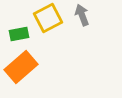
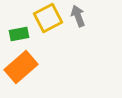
gray arrow: moved 4 px left, 1 px down
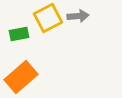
gray arrow: rotated 105 degrees clockwise
orange rectangle: moved 10 px down
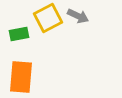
gray arrow: rotated 30 degrees clockwise
orange rectangle: rotated 44 degrees counterclockwise
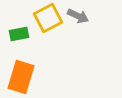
orange rectangle: rotated 12 degrees clockwise
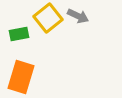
yellow square: rotated 12 degrees counterclockwise
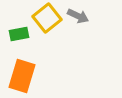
yellow square: moved 1 px left
orange rectangle: moved 1 px right, 1 px up
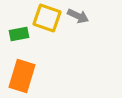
yellow square: rotated 32 degrees counterclockwise
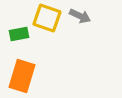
gray arrow: moved 2 px right
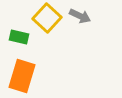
yellow square: rotated 24 degrees clockwise
green rectangle: moved 3 px down; rotated 24 degrees clockwise
